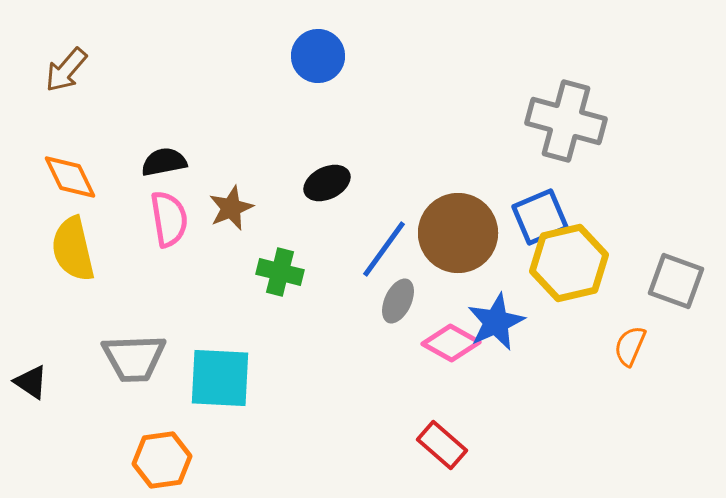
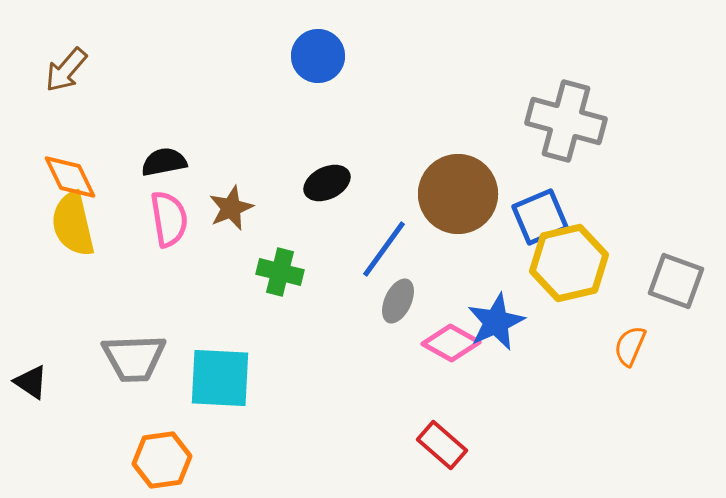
brown circle: moved 39 px up
yellow semicircle: moved 25 px up
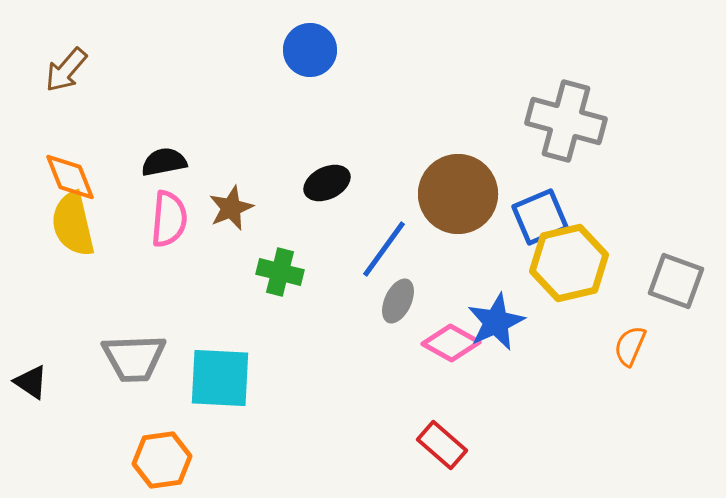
blue circle: moved 8 px left, 6 px up
orange diamond: rotated 4 degrees clockwise
pink semicircle: rotated 14 degrees clockwise
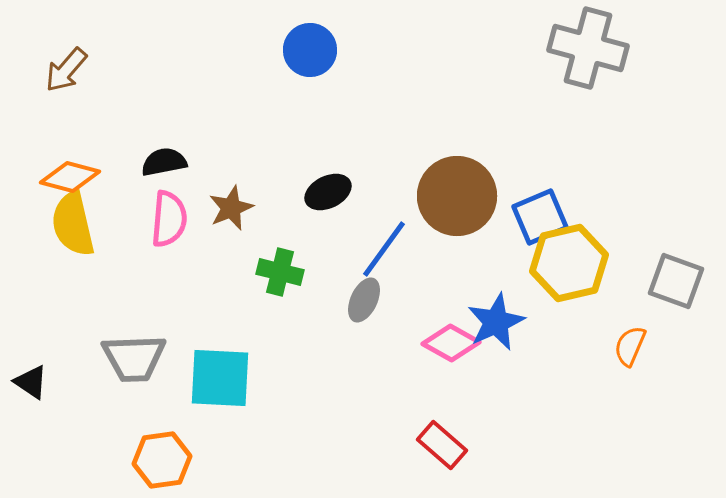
gray cross: moved 22 px right, 73 px up
orange diamond: rotated 54 degrees counterclockwise
black ellipse: moved 1 px right, 9 px down
brown circle: moved 1 px left, 2 px down
gray ellipse: moved 34 px left, 1 px up
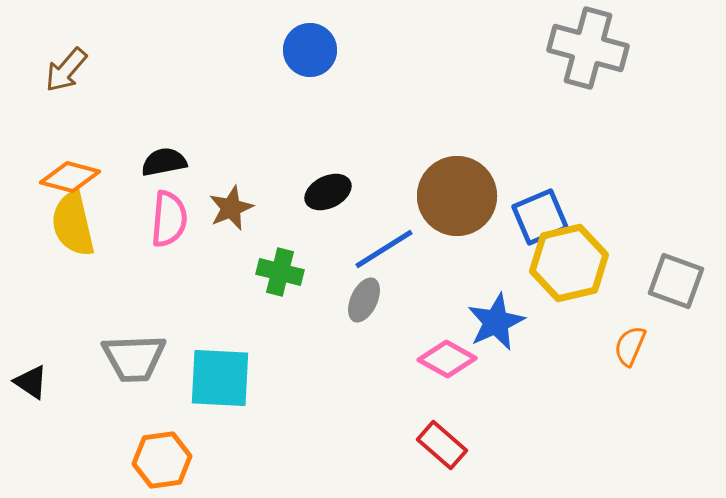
blue line: rotated 22 degrees clockwise
pink diamond: moved 4 px left, 16 px down
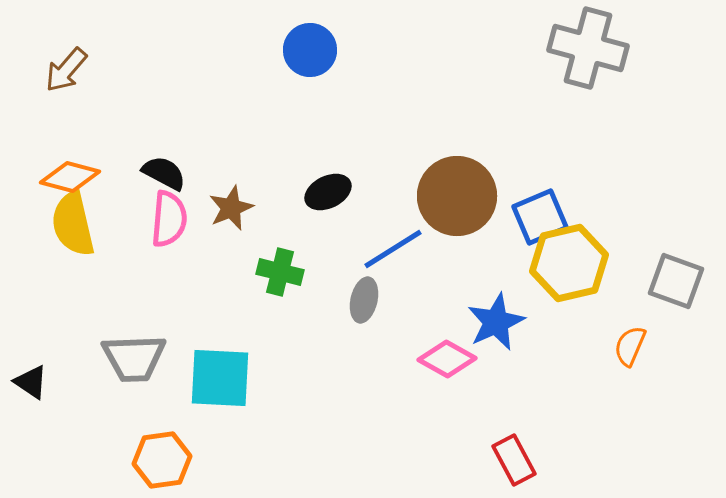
black semicircle: moved 11 px down; rotated 39 degrees clockwise
blue line: moved 9 px right
gray ellipse: rotated 12 degrees counterclockwise
red rectangle: moved 72 px right, 15 px down; rotated 21 degrees clockwise
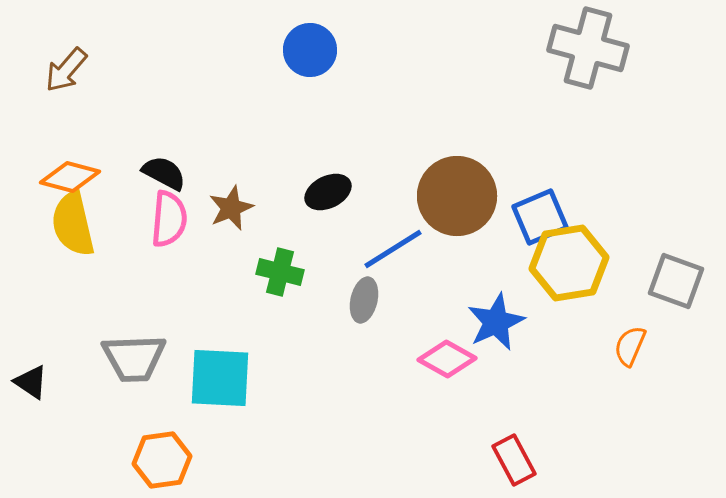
yellow hexagon: rotated 4 degrees clockwise
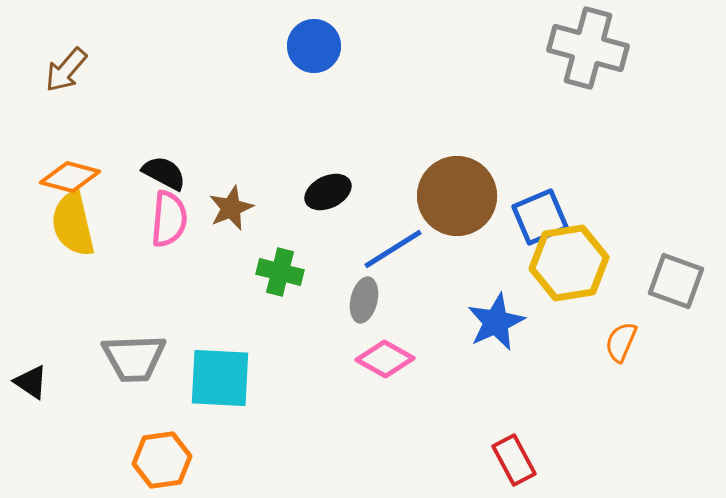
blue circle: moved 4 px right, 4 px up
orange semicircle: moved 9 px left, 4 px up
pink diamond: moved 62 px left
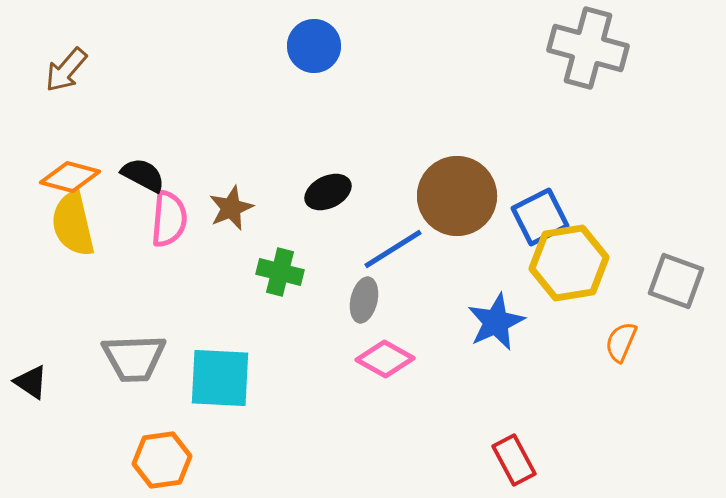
black semicircle: moved 21 px left, 2 px down
blue square: rotated 4 degrees counterclockwise
